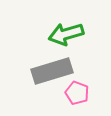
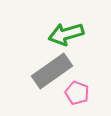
gray rectangle: rotated 18 degrees counterclockwise
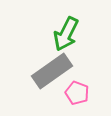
green arrow: rotated 48 degrees counterclockwise
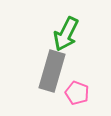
gray rectangle: rotated 39 degrees counterclockwise
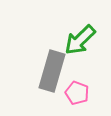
green arrow: moved 14 px right, 6 px down; rotated 20 degrees clockwise
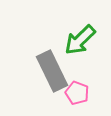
gray rectangle: rotated 42 degrees counterclockwise
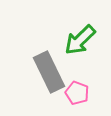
gray rectangle: moved 3 px left, 1 px down
